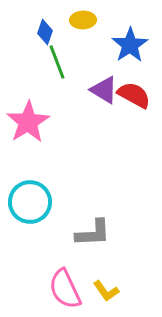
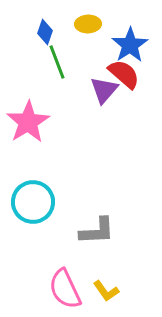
yellow ellipse: moved 5 px right, 4 px down
purple triangle: rotated 40 degrees clockwise
red semicircle: moved 10 px left, 21 px up; rotated 12 degrees clockwise
cyan circle: moved 3 px right
gray L-shape: moved 4 px right, 2 px up
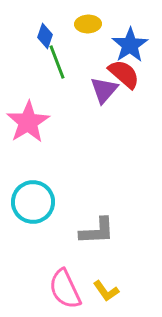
blue diamond: moved 4 px down
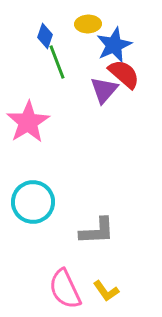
blue star: moved 16 px left; rotated 9 degrees clockwise
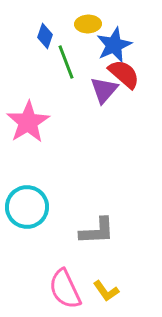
green line: moved 9 px right
cyan circle: moved 6 px left, 5 px down
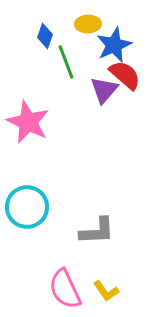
red semicircle: moved 1 px right, 1 px down
pink star: rotated 15 degrees counterclockwise
